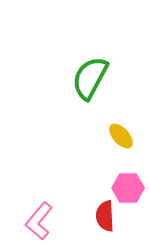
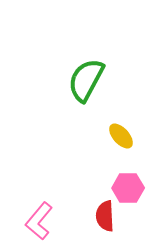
green semicircle: moved 4 px left, 2 px down
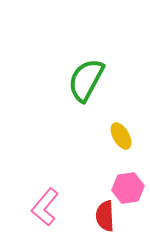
yellow ellipse: rotated 12 degrees clockwise
pink hexagon: rotated 8 degrees counterclockwise
pink L-shape: moved 6 px right, 14 px up
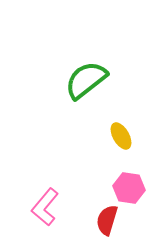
green semicircle: rotated 24 degrees clockwise
pink hexagon: moved 1 px right; rotated 16 degrees clockwise
red semicircle: moved 2 px right, 4 px down; rotated 20 degrees clockwise
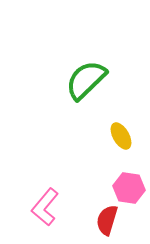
green semicircle: rotated 6 degrees counterclockwise
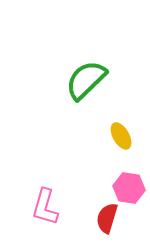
pink L-shape: rotated 24 degrees counterclockwise
red semicircle: moved 2 px up
